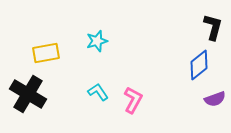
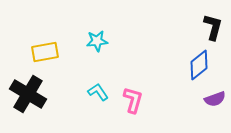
cyan star: rotated 10 degrees clockwise
yellow rectangle: moved 1 px left, 1 px up
pink L-shape: rotated 12 degrees counterclockwise
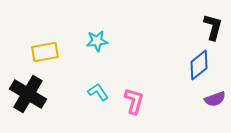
pink L-shape: moved 1 px right, 1 px down
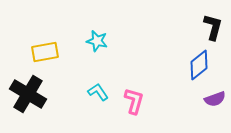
cyan star: rotated 20 degrees clockwise
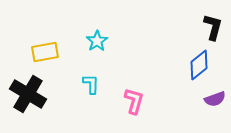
cyan star: rotated 25 degrees clockwise
cyan L-shape: moved 7 px left, 8 px up; rotated 35 degrees clockwise
